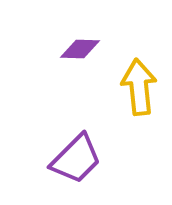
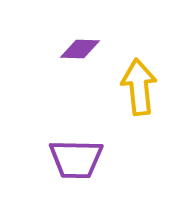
purple trapezoid: rotated 46 degrees clockwise
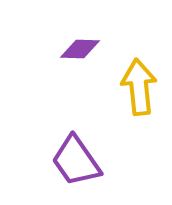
purple trapezoid: moved 2 px down; rotated 54 degrees clockwise
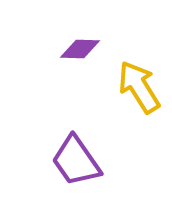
yellow arrow: rotated 26 degrees counterclockwise
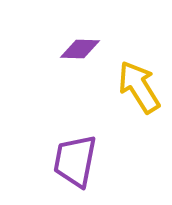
purple trapezoid: moved 1 px left; rotated 46 degrees clockwise
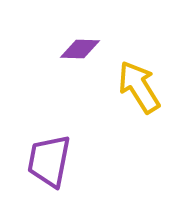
purple trapezoid: moved 26 px left
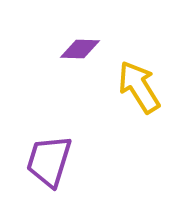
purple trapezoid: rotated 6 degrees clockwise
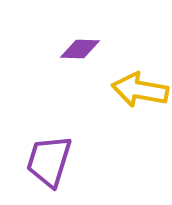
yellow arrow: moved 1 px right, 3 px down; rotated 48 degrees counterclockwise
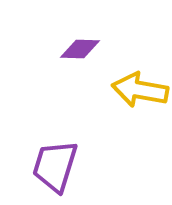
purple trapezoid: moved 6 px right, 5 px down
